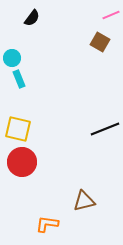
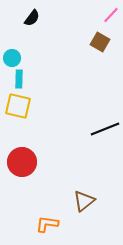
pink line: rotated 24 degrees counterclockwise
cyan rectangle: rotated 24 degrees clockwise
yellow square: moved 23 px up
brown triangle: rotated 25 degrees counterclockwise
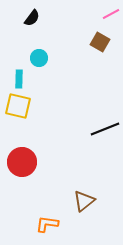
pink line: moved 1 px up; rotated 18 degrees clockwise
cyan circle: moved 27 px right
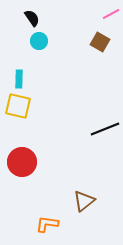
black semicircle: rotated 72 degrees counterclockwise
cyan circle: moved 17 px up
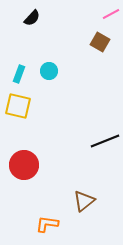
black semicircle: rotated 78 degrees clockwise
cyan circle: moved 10 px right, 30 px down
cyan rectangle: moved 5 px up; rotated 18 degrees clockwise
black line: moved 12 px down
red circle: moved 2 px right, 3 px down
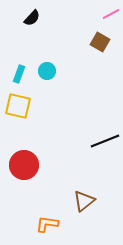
cyan circle: moved 2 px left
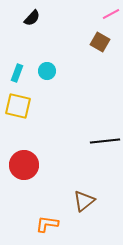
cyan rectangle: moved 2 px left, 1 px up
black line: rotated 16 degrees clockwise
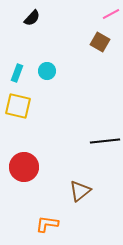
red circle: moved 2 px down
brown triangle: moved 4 px left, 10 px up
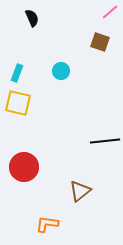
pink line: moved 1 px left, 2 px up; rotated 12 degrees counterclockwise
black semicircle: rotated 66 degrees counterclockwise
brown square: rotated 12 degrees counterclockwise
cyan circle: moved 14 px right
yellow square: moved 3 px up
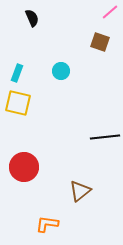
black line: moved 4 px up
